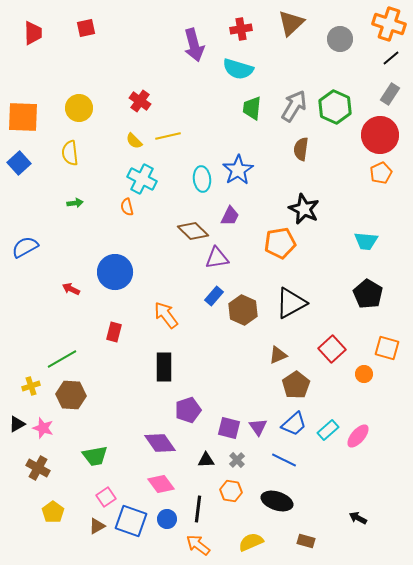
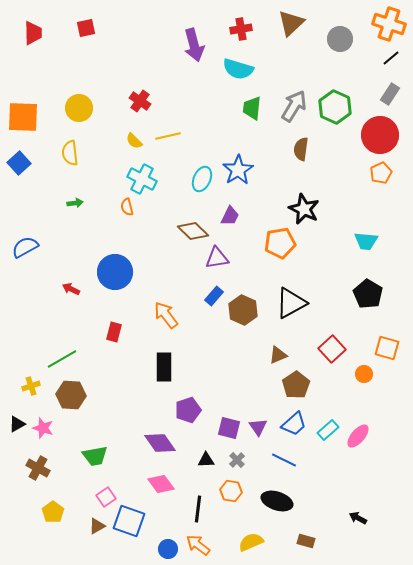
cyan ellipse at (202, 179): rotated 30 degrees clockwise
blue circle at (167, 519): moved 1 px right, 30 px down
blue square at (131, 521): moved 2 px left
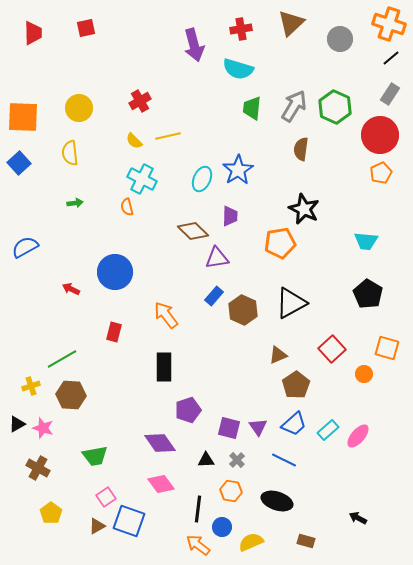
red cross at (140, 101): rotated 25 degrees clockwise
purple trapezoid at (230, 216): rotated 25 degrees counterclockwise
yellow pentagon at (53, 512): moved 2 px left, 1 px down
blue circle at (168, 549): moved 54 px right, 22 px up
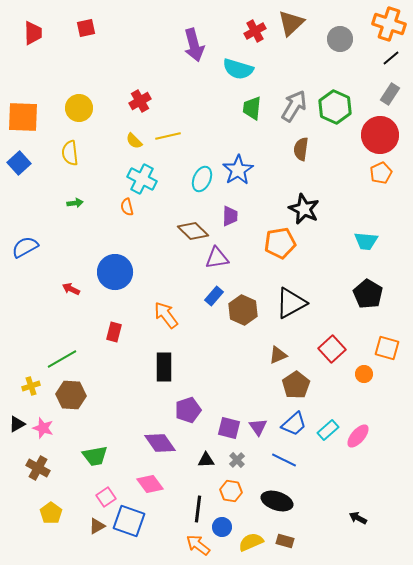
red cross at (241, 29): moved 14 px right, 2 px down; rotated 20 degrees counterclockwise
pink diamond at (161, 484): moved 11 px left
brown rectangle at (306, 541): moved 21 px left
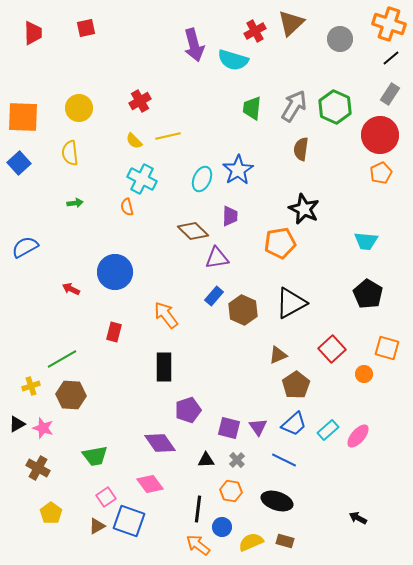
cyan semicircle at (238, 69): moved 5 px left, 9 px up
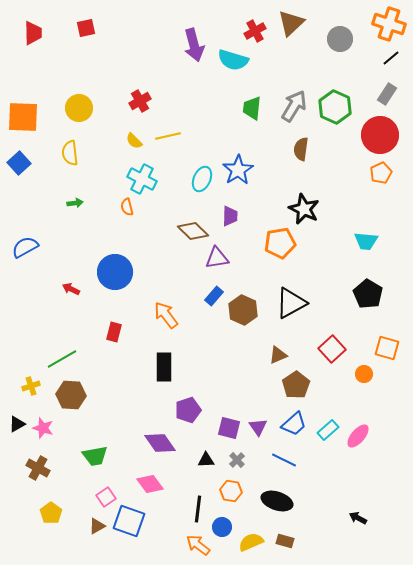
gray rectangle at (390, 94): moved 3 px left
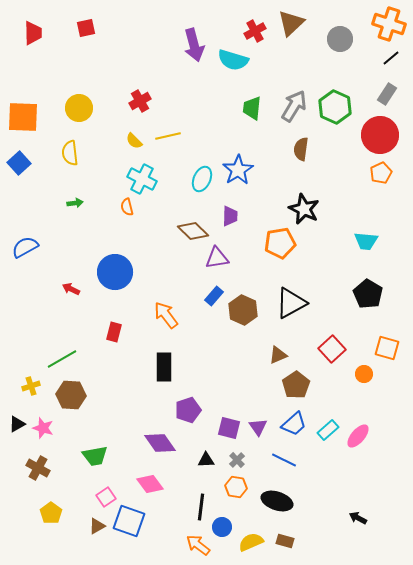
orange hexagon at (231, 491): moved 5 px right, 4 px up
black line at (198, 509): moved 3 px right, 2 px up
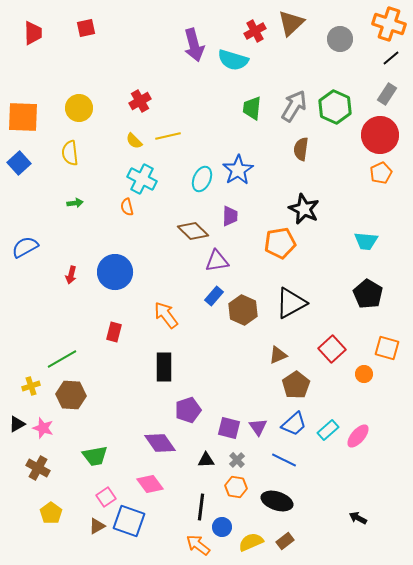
purple triangle at (217, 258): moved 3 px down
red arrow at (71, 289): moved 14 px up; rotated 102 degrees counterclockwise
brown rectangle at (285, 541): rotated 54 degrees counterclockwise
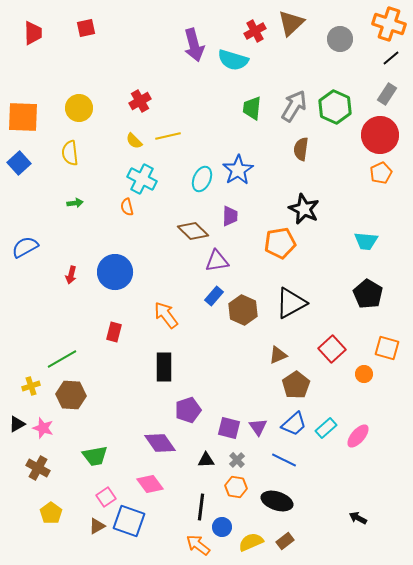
cyan rectangle at (328, 430): moved 2 px left, 2 px up
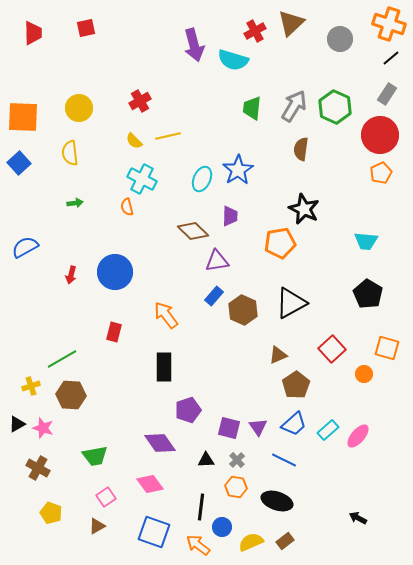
cyan rectangle at (326, 428): moved 2 px right, 2 px down
yellow pentagon at (51, 513): rotated 15 degrees counterclockwise
blue square at (129, 521): moved 25 px right, 11 px down
